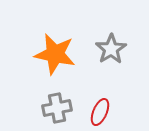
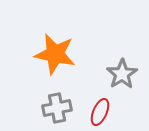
gray star: moved 11 px right, 25 px down
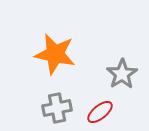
red ellipse: rotated 28 degrees clockwise
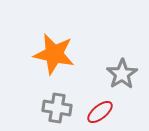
orange star: moved 1 px left
gray cross: rotated 20 degrees clockwise
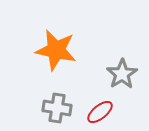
orange star: moved 2 px right, 4 px up
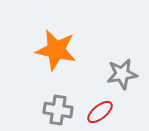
gray star: rotated 24 degrees clockwise
gray cross: moved 1 px right, 2 px down
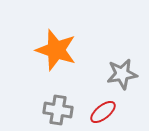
orange star: rotated 6 degrees clockwise
red ellipse: moved 3 px right
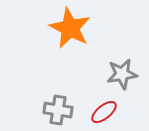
orange star: moved 14 px right, 22 px up; rotated 9 degrees clockwise
red ellipse: moved 1 px right
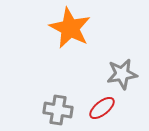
red ellipse: moved 2 px left, 4 px up
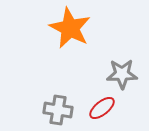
gray star: rotated 8 degrees clockwise
